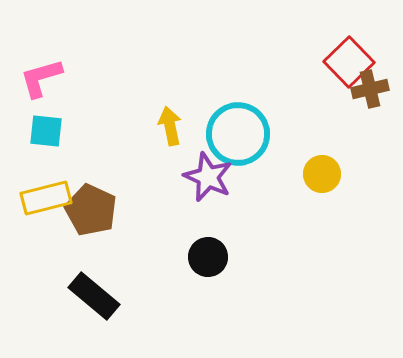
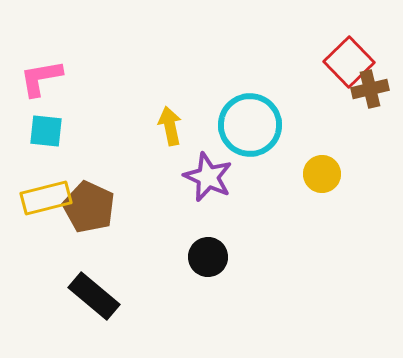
pink L-shape: rotated 6 degrees clockwise
cyan circle: moved 12 px right, 9 px up
brown pentagon: moved 2 px left, 3 px up
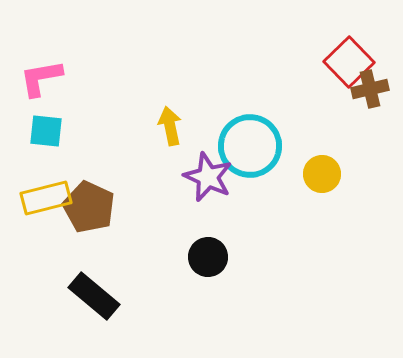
cyan circle: moved 21 px down
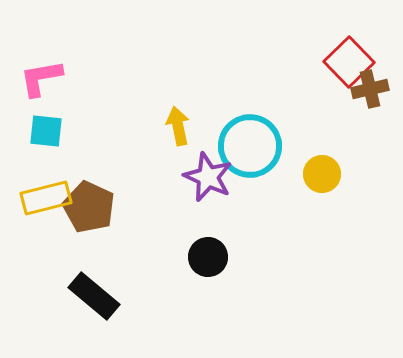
yellow arrow: moved 8 px right
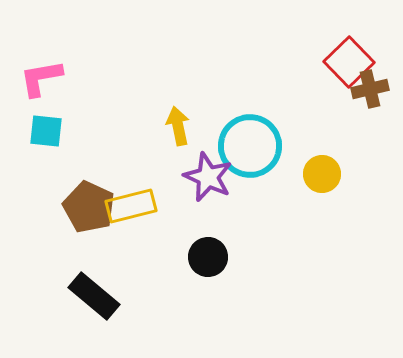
yellow rectangle: moved 85 px right, 8 px down
